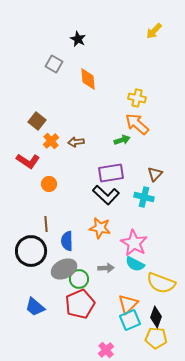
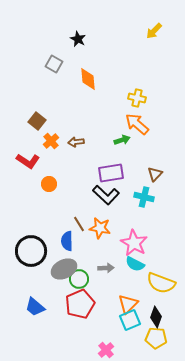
brown line: moved 33 px right; rotated 28 degrees counterclockwise
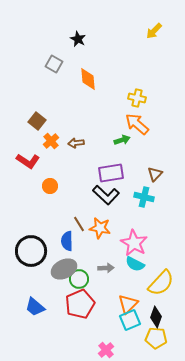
brown arrow: moved 1 px down
orange circle: moved 1 px right, 2 px down
yellow semicircle: rotated 68 degrees counterclockwise
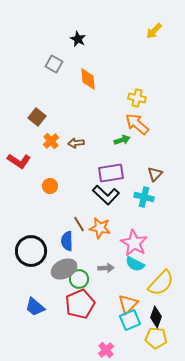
brown square: moved 4 px up
red L-shape: moved 9 px left
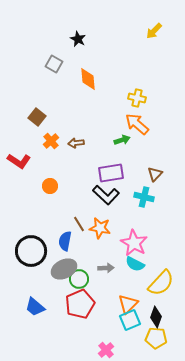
blue semicircle: moved 2 px left; rotated 12 degrees clockwise
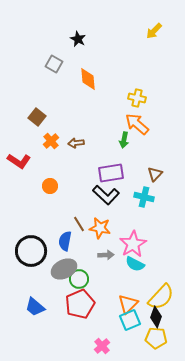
green arrow: moved 2 px right; rotated 119 degrees clockwise
pink star: moved 1 px left, 1 px down; rotated 12 degrees clockwise
gray arrow: moved 13 px up
yellow semicircle: moved 14 px down
pink cross: moved 4 px left, 4 px up
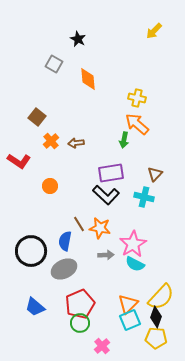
green circle: moved 1 px right, 44 px down
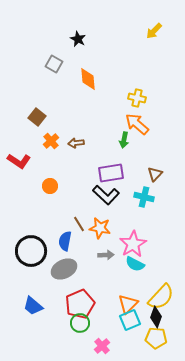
blue trapezoid: moved 2 px left, 1 px up
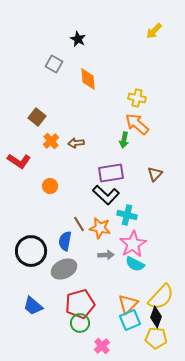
cyan cross: moved 17 px left, 18 px down
red pentagon: rotated 8 degrees clockwise
